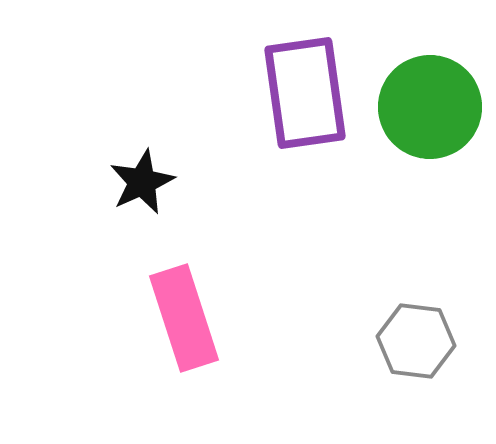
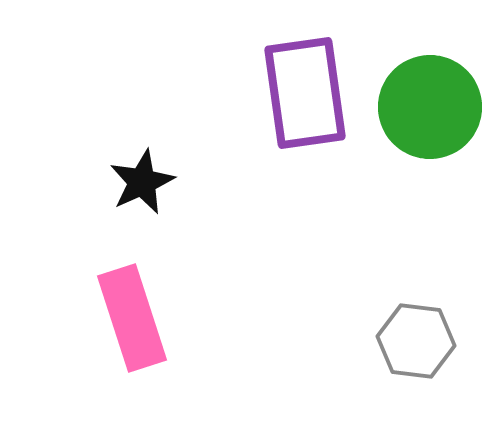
pink rectangle: moved 52 px left
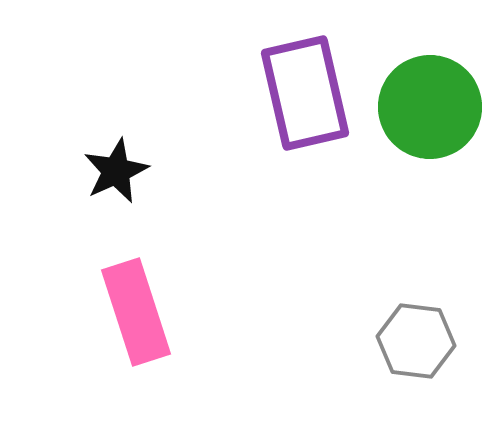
purple rectangle: rotated 5 degrees counterclockwise
black star: moved 26 px left, 11 px up
pink rectangle: moved 4 px right, 6 px up
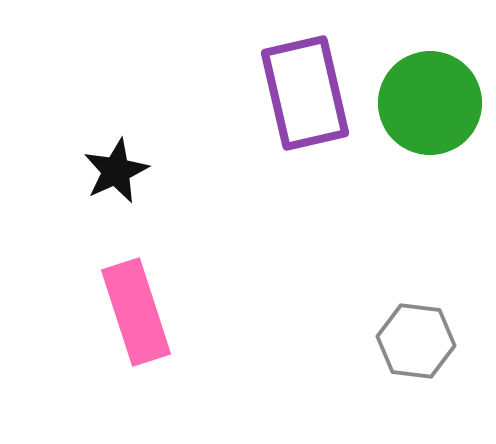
green circle: moved 4 px up
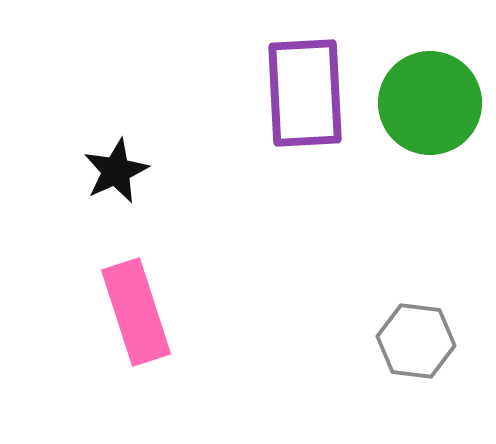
purple rectangle: rotated 10 degrees clockwise
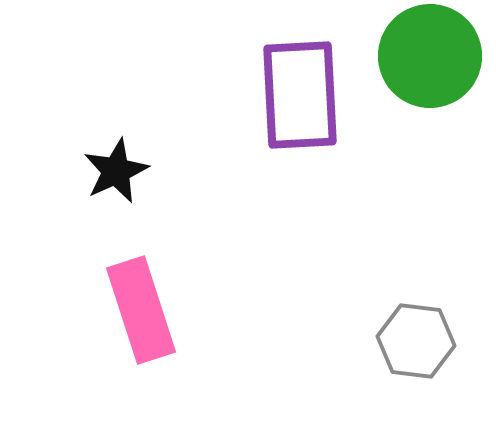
purple rectangle: moved 5 px left, 2 px down
green circle: moved 47 px up
pink rectangle: moved 5 px right, 2 px up
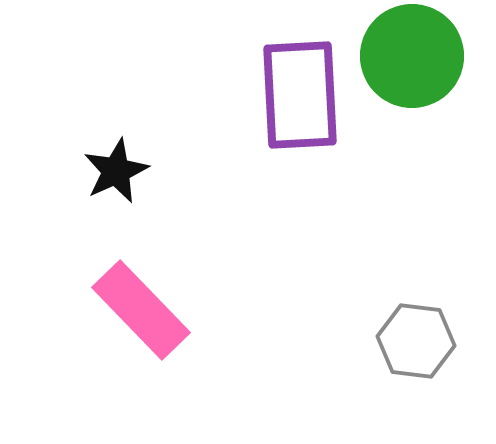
green circle: moved 18 px left
pink rectangle: rotated 26 degrees counterclockwise
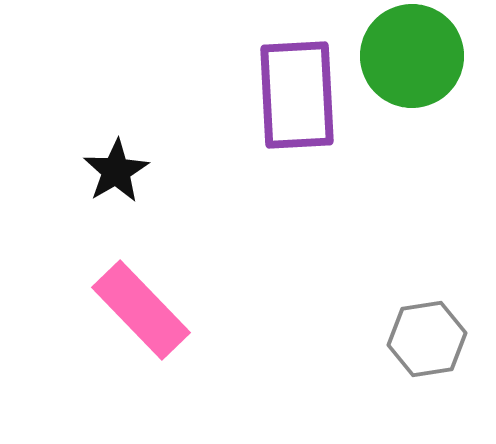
purple rectangle: moved 3 px left
black star: rotated 6 degrees counterclockwise
gray hexagon: moved 11 px right, 2 px up; rotated 16 degrees counterclockwise
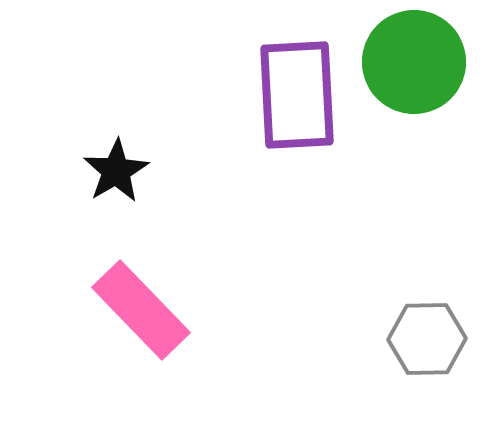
green circle: moved 2 px right, 6 px down
gray hexagon: rotated 8 degrees clockwise
